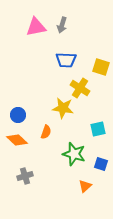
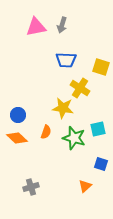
orange diamond: moved 2 px up
green star: moved 16 px up
gray cross: moved 6 px right, 11 px down
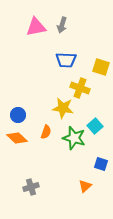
yellow cross: rotated 12 degrees counterclockwise
cyan square: moved 3 px left, 3 px up; rotated 28 degrees counterclockwise
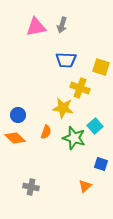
orange diamond: moved 2 px left
gray cross: rotated 28 degrees clockwise
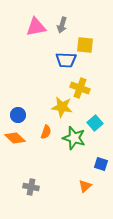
yellow square: moved 16 px left, 22 px up; rotated 12 degrees counterclockwise
yellow star: moved 1 px left, 1 px up
cyan square: moved 3 px up
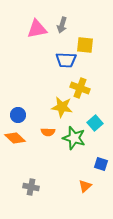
pink triangle: moved 1 px right, 2 px down
orange semicircle: moved 2 px right; rotated 72 degrees clockwise
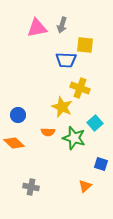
pink triangle: moved 1 px up
yellow star: rotated 15 degrees clockwise
orange diamond: moved 1 px left, 5 px down
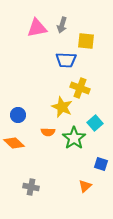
yellow square: moved 1 px right, 4 px up
green star: rotated 20 degrees clockwise
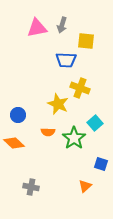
yellow star: moved 4 px left, 3 px up
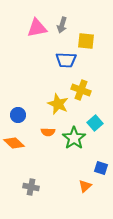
yellow cross: moved 1 px right, 2 px down
blue square: moved 4 px down
